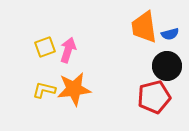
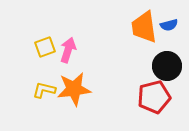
blue semicircle: moved 1 px left, 9 px up
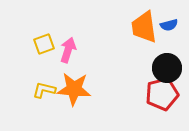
yellow square: moved 1 px left, 3 px up
black circle: moved 2 px down
orange star: rotated 12 degrees clockwise
red pentagon: moved 8 px right, 3 px up
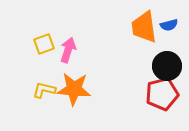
black circle: moved 2 px up
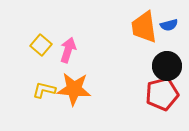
yellow square: moved 3 px left, 1 px down; rotated 30 degrees counterclockwise
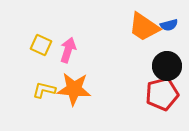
orange trapezoid: rotated 48 degrees counterclockwise
yellow square: rotated 15 degrees counterclockwise
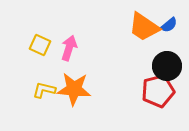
blue semicircle: rotated 24 degrees counterclockwise
yellow square: moved 1 px left
pink arrow: moved 1 px right, 2 px up
red pentagon: moved 4 px left, 3 px up
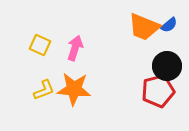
orange trapezoid: rotated 12 degrees counterclockwise
pink arrow: moved 6 px right
yellow L-shape: rotated 145 degrees clockwise
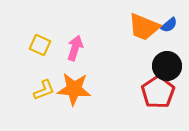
red pentagon: moved 1 px down; rotated 20 degrees counterclockwise
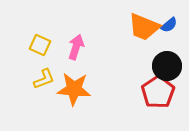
pink arrow: moved 1 px right, 1 px up
yellow L-shape: moved 11 px up
